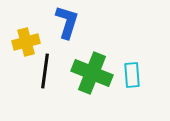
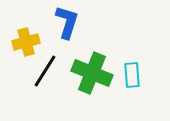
black line: rotated 24 degrees clockwise
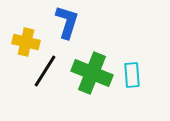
yellow cross: rotated 28 degrees clockwise
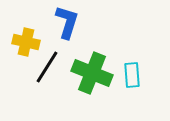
black line: moved 2 px right, 4 px up
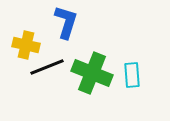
blue L-shape: moved 1 px left
yellow cross: moved 3 px down
black line: rotated 36 degrees clockwise
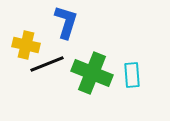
black line: moved 3 px up
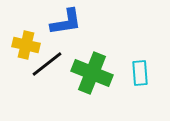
blue L-shape: rotated 64 degrees clockwise
black line: rotated 16 degrees counterclockwise
cyan rectangle: moved 8 px right, 2 px up
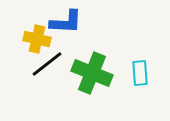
blue L-shape: rotated 12 degrees clockwise
yellow cross: moved 11 px right, 6 px up
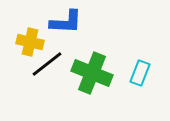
yellow cross: moved 7 px left, 3 px down
cyan rectangle: rotated 25 degrees clockwise
